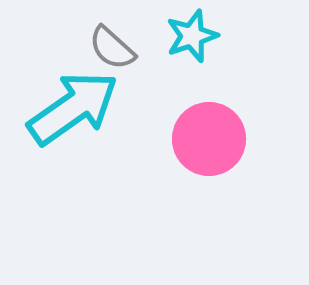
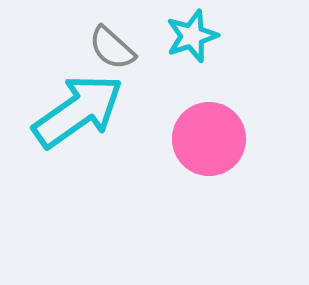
cyan arrow: moved 5 px right, 3 px down
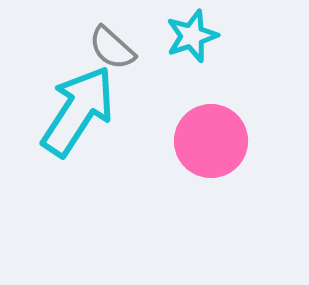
cyan arrow: rotated 22 degrees counterclockwise
pink circle: moved 2 px right, 2 px down
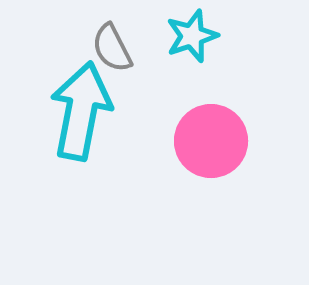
gray semicircle: rotated 21 degrees clockwise
cyan arrow: moved 3 px right; rotated 22 degrees counterclockwise
